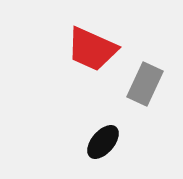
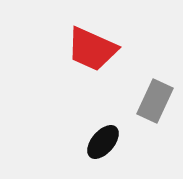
gray rectangle: moved 10 px right, 17 px down
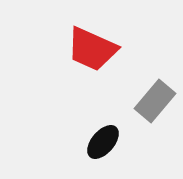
gray rectangle: rotated 15 degrees clockwise
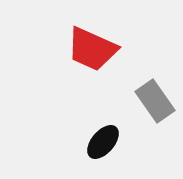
gray rectangle: rotated 75 degrees counterclockwise
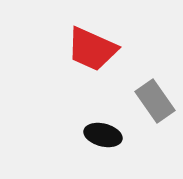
black ellipse: moved 7 px up; rotated 63 degrees clockwise
